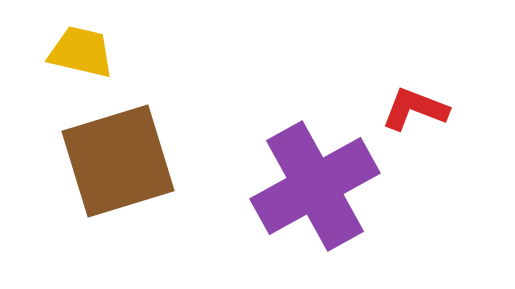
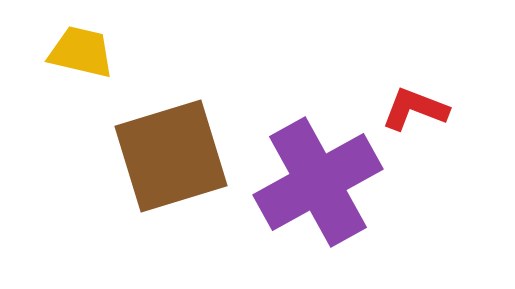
brown square: moved 53 px right, 5 px up
purple cross: moved 3 px right, 4 px up
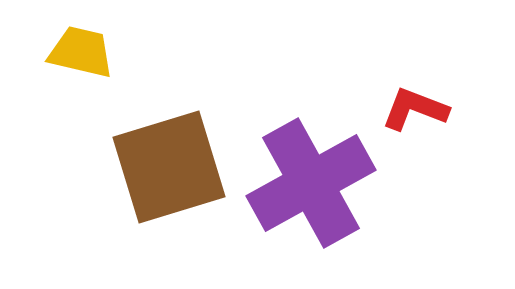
brown square: moved 2 px left, 11 px down
purple cross: moved 7 px left, 1 px down
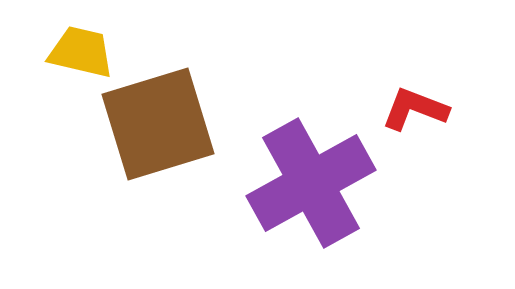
brown square: moved 11 px left, 43 px up
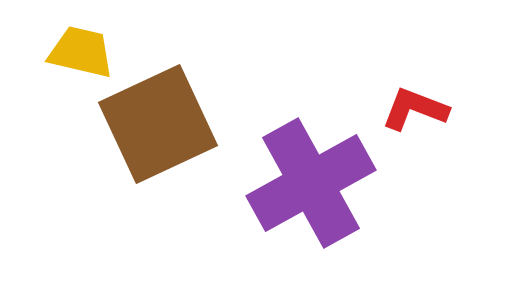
brown square: rotated 8 degrees counterclockwise
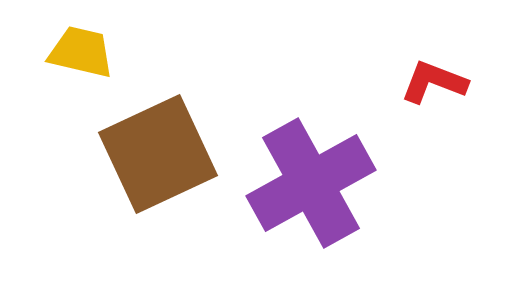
red L-shape: moved 19 px right, 27 px up
brown square: moved 30 px down
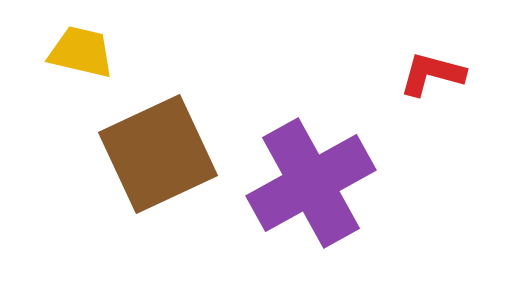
red L-shape: moved 2 px left, 8 px up; rotated 6 degrees counterclockwise
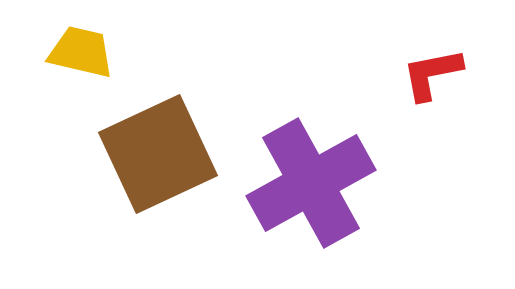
red L-shape: rotated 26 degrees counterclockwise
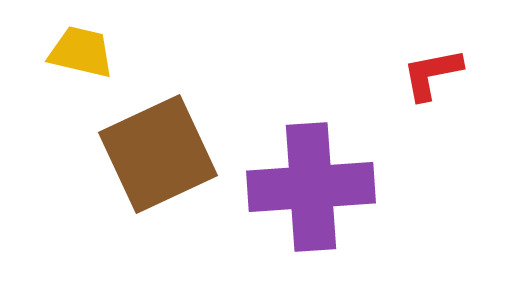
purple cross: moved 4 px down; rotated 25 degrees clockwise
